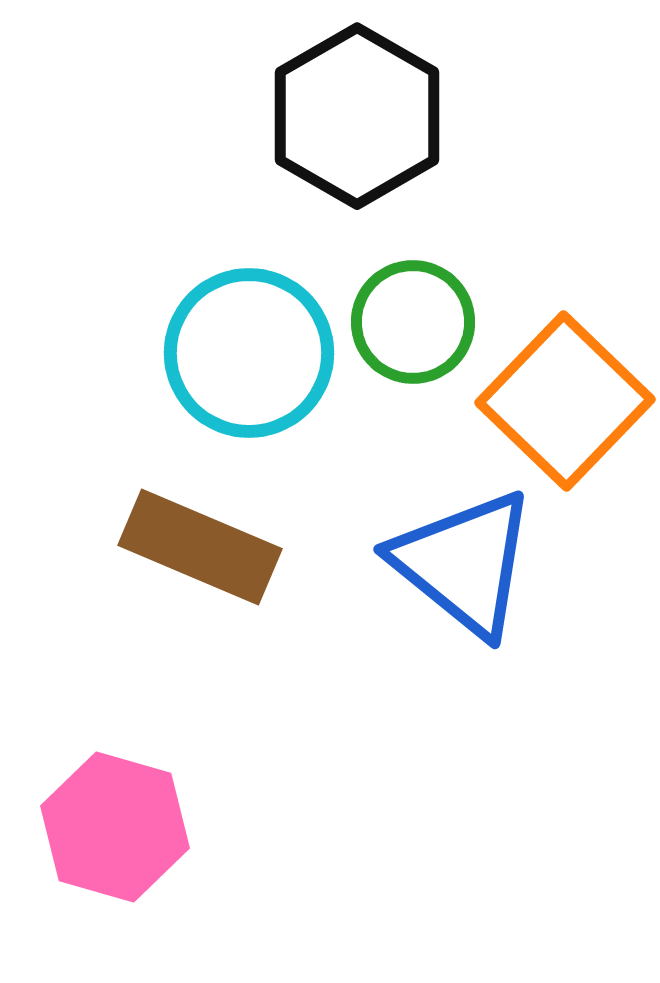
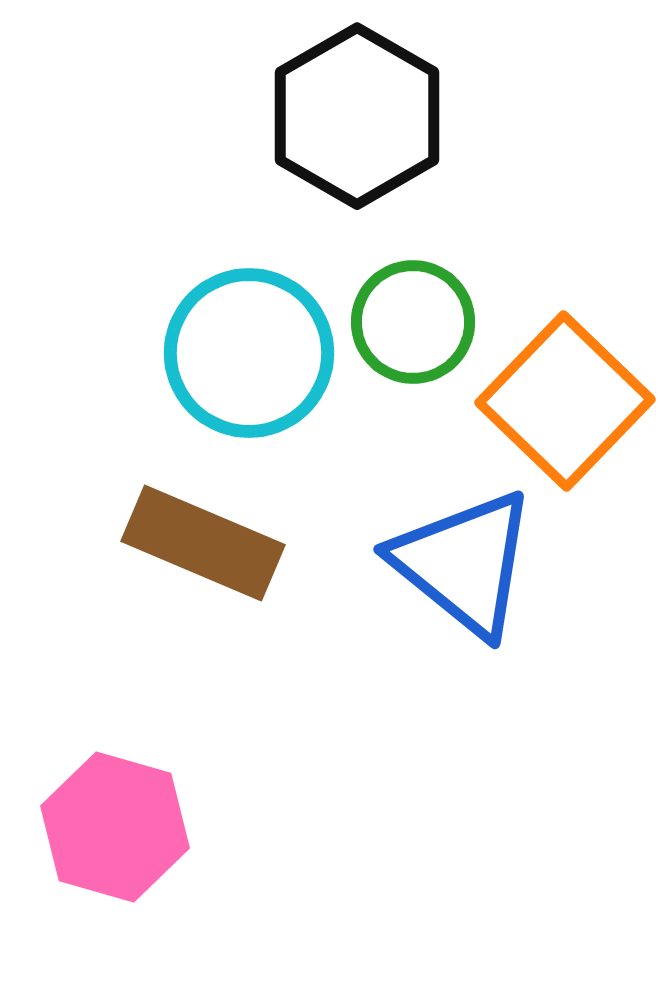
brown rectangle: moved 3 px right, 4 px up
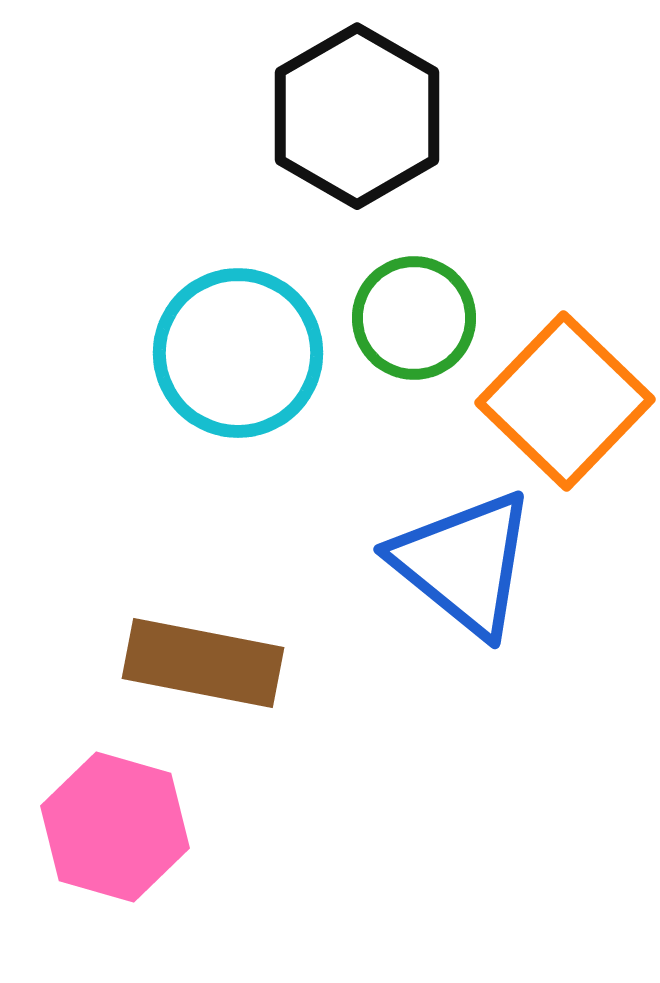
green circle: moved 1 px right, 4 px up
cyan circle: moved 11 px left
brown rectangle: moved 120 px down; rotated 12 degrees counterclockwise
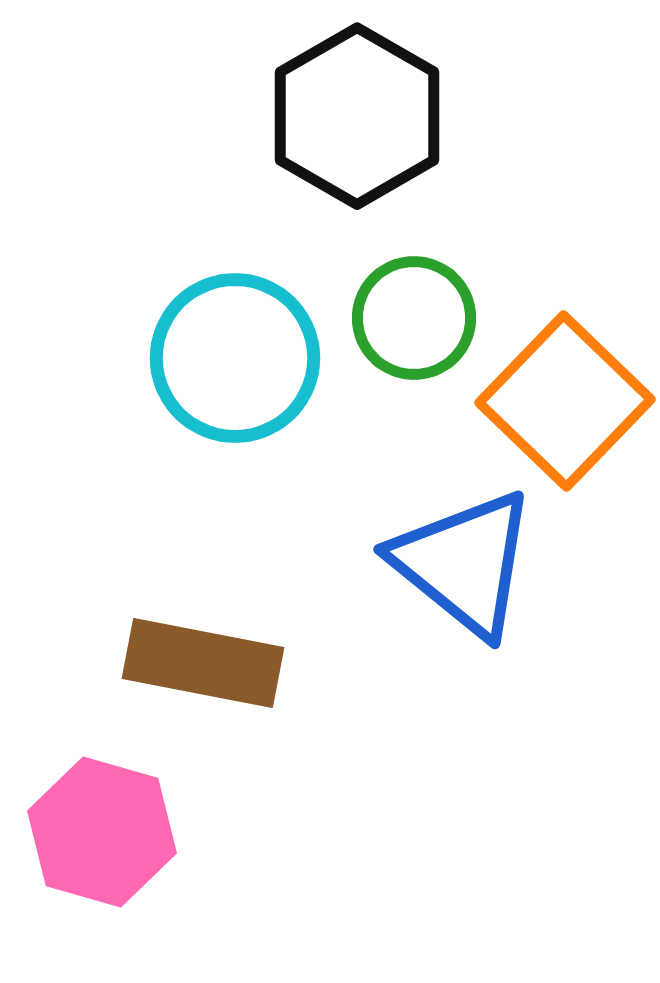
cyan circle: moved 3 px left, 5 px down
pink hexagon: moved 13 px left, 5 px down
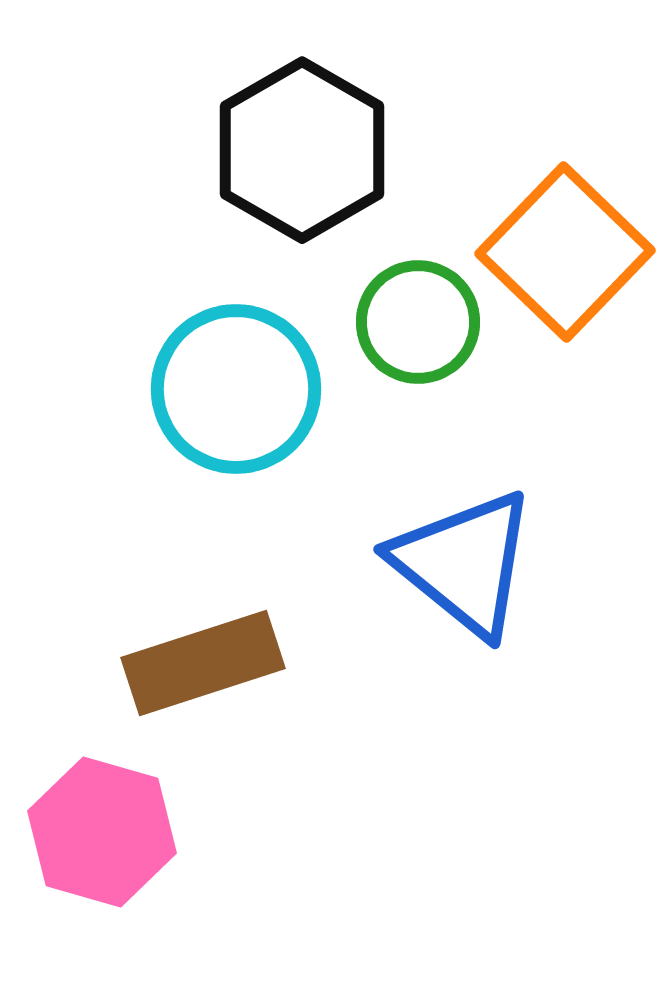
black hexagon: moved 55 px left, 34 px down
green circle: moved 4 px right, 4 px down
cyan circle: moved 1 px right, 31 px down
orange square: moved 149 px up
brown rectangle: rotated 29 degrees counterclockwise
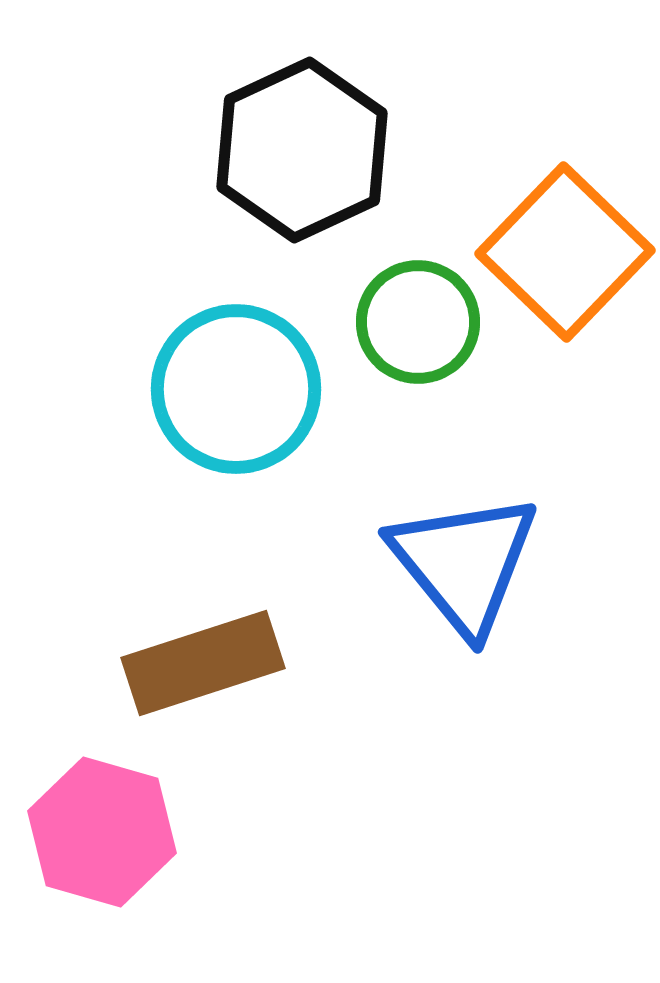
black hexagon: rotated 5 degrees clockwise
blue triangle: rotated 12 degrees clockwise
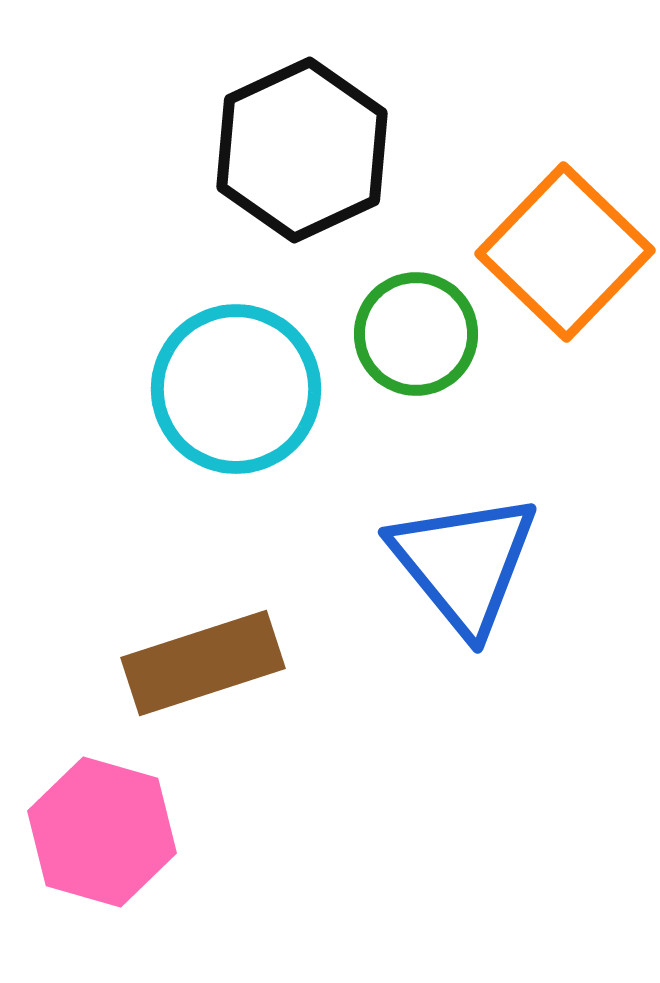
green circle: moved 2 px left, 12 px down
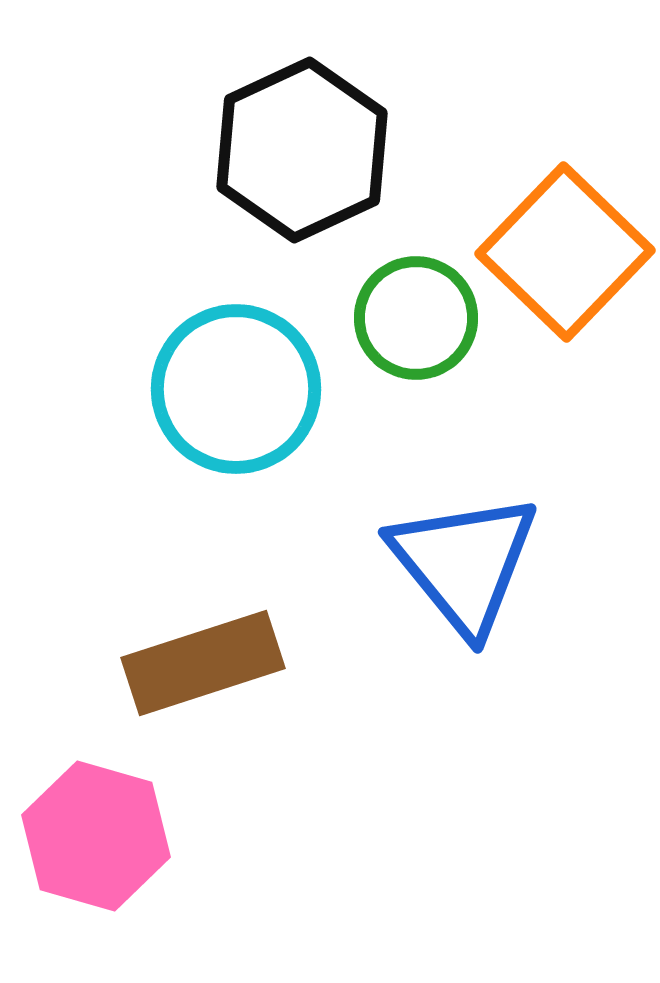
green circle: moved 16 px up
pink hexagon: moved 6 px left, 4 px down
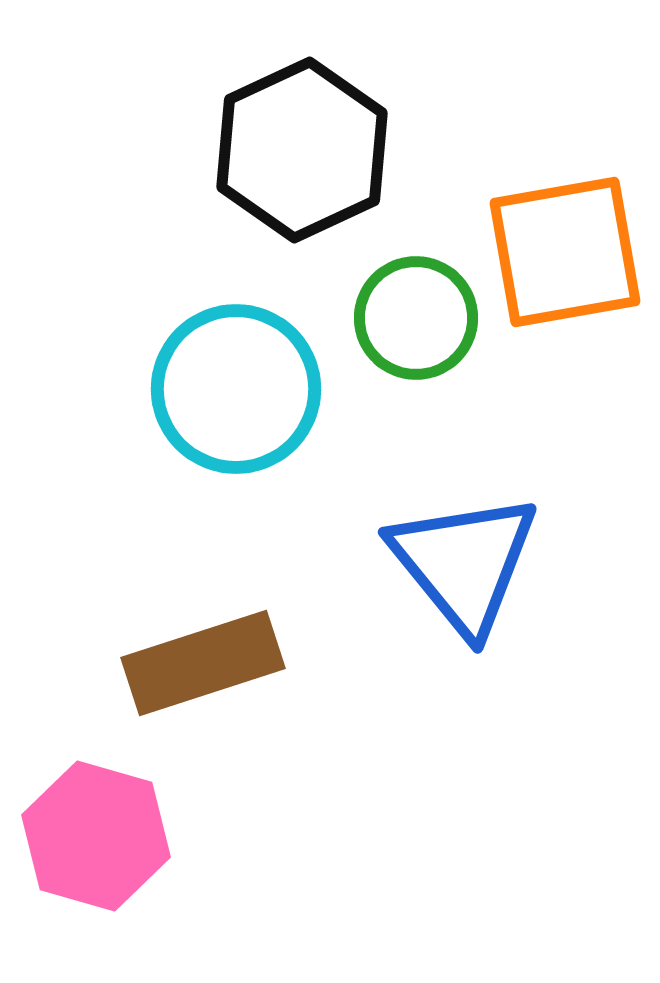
orange square: rotated 36 degrees clockwise
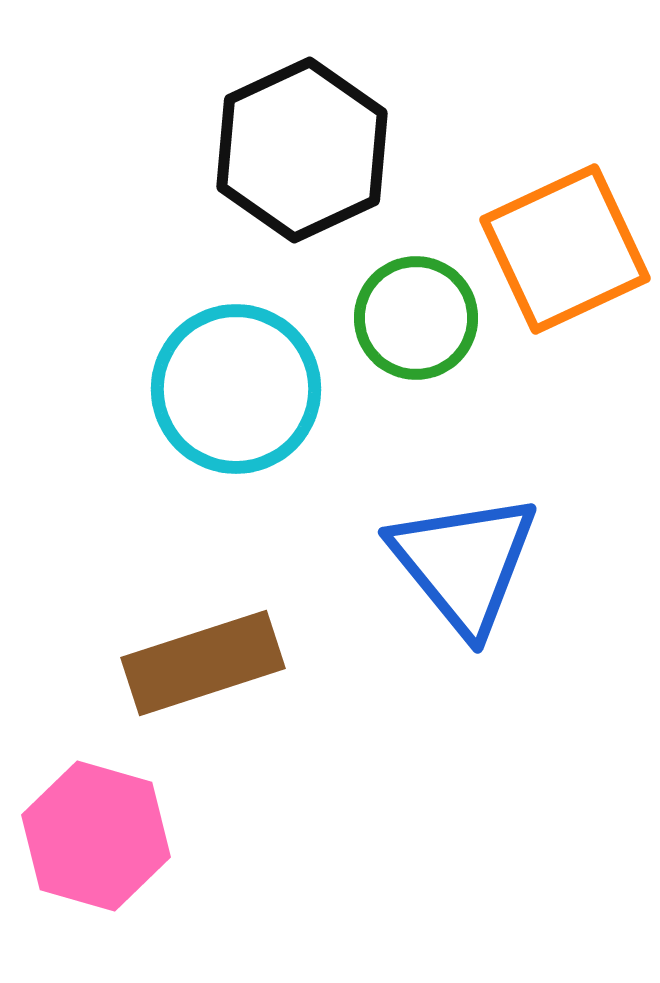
orange square: moved 3 px up; rotated 15 degrees counterclockwise
